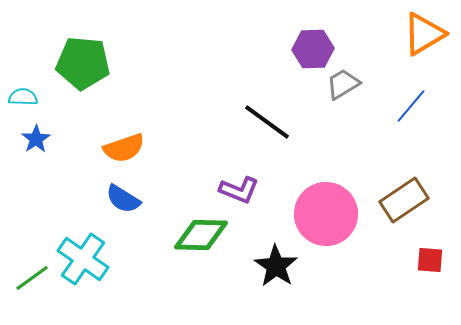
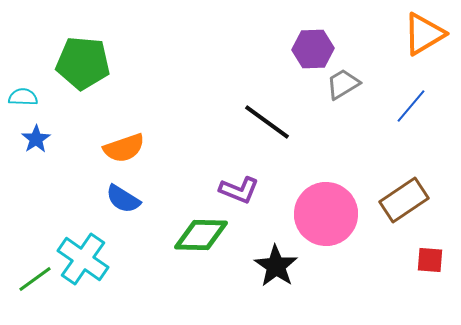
green line: moved 3 px right, 1 px down
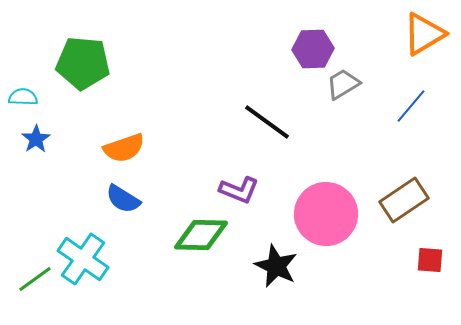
black star: rotated 9 degrees counterclockwise
